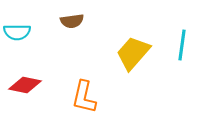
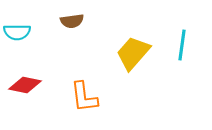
orange L-shape: rotated 20 degrees counterclockwise
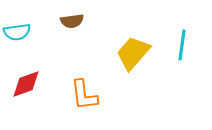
cyan semicircle: rotated 8 degrees counterclockwise
red diamond: moved 1 px right, 1 px up; rotated 32 degrees counterclockwise
orange L-shape: moved 2 px up
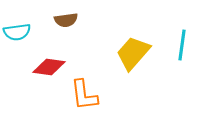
brown semicircle: moved 6 px left, 1 px up
red diamond: moved 23 px right, 17 px up; rotated 28 degrees clockwise
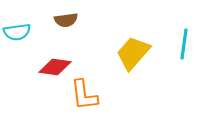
cyan line: moved 2 px right, 1 px up
red diamond: moved 6 px right
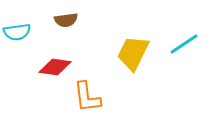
cyan line: rotated 48 degrees clockwise
yellow trapezoid: rotated 15 degrees counterclockwise
orange L-shape: moved 3 px right, 2 px down
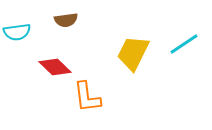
red diamond: rotated 36 degrees clockwise
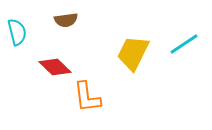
cyan semicircle: rotated 96 degrees counterclockwise
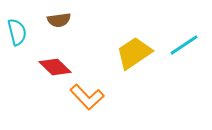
brown semicircle: moved 7 px left
cyan line: moved 1 px down
yellow trapezoid: moved 1 px right; rotated 30 degrees clockwise
orange L-shape: rotated 36 degrees counterclockwise
